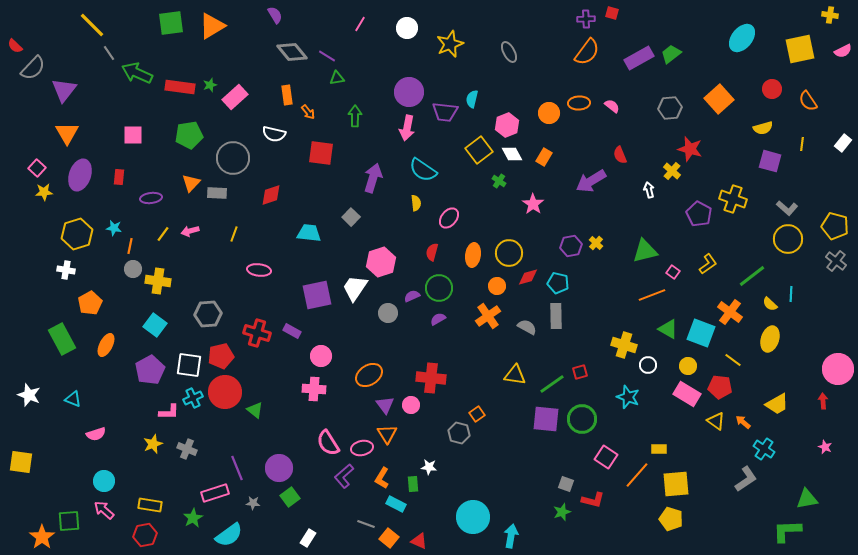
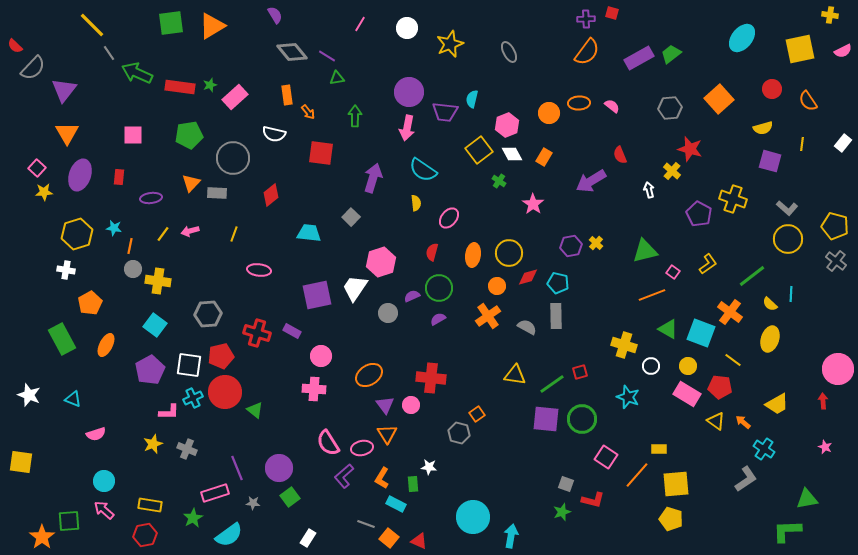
red diamond at (271, 195): rotated 20 degrees counterclockwise
white circle at (648, 365): moved 3 px right, 1 px down
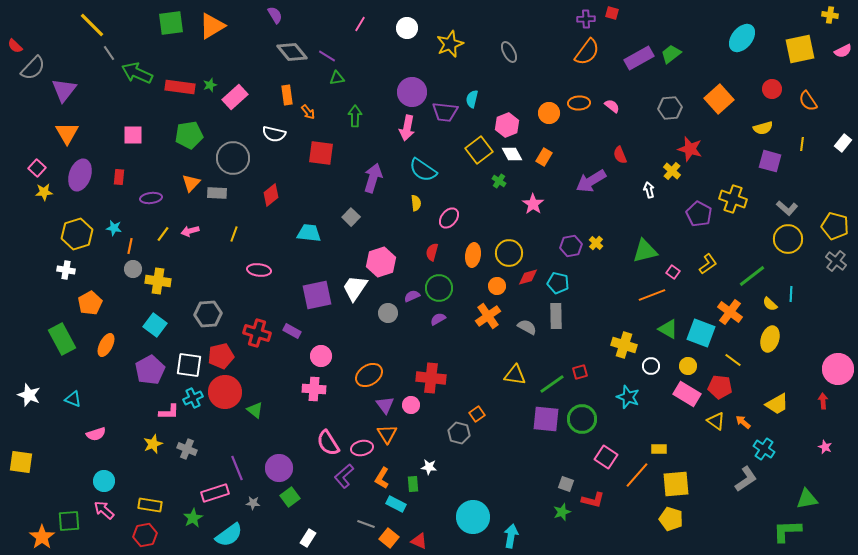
purple circle at (409, 92): moved 3 px right
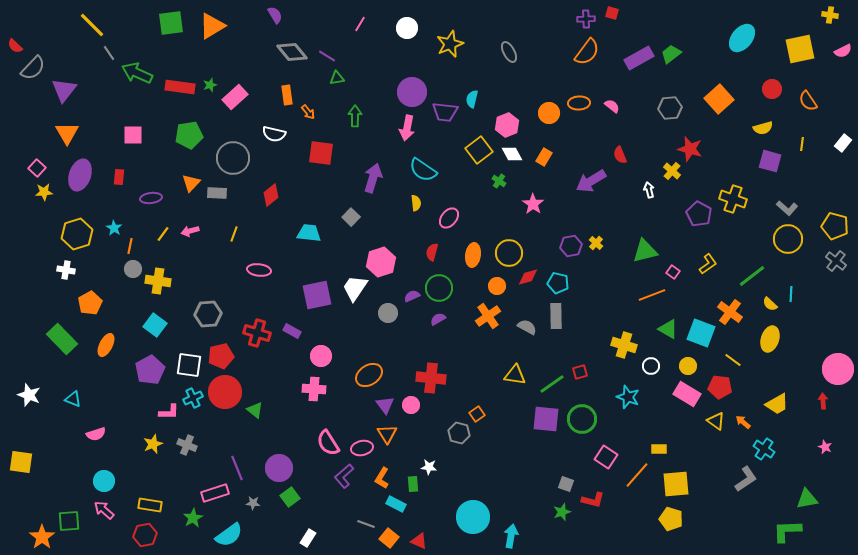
cyan star at (114, 228): rotated 21 degrees clockwise
green rectangle at (62, 339): rotated 16 degrees counterclockwise
gray cross at (187, 449): moved 4 px up
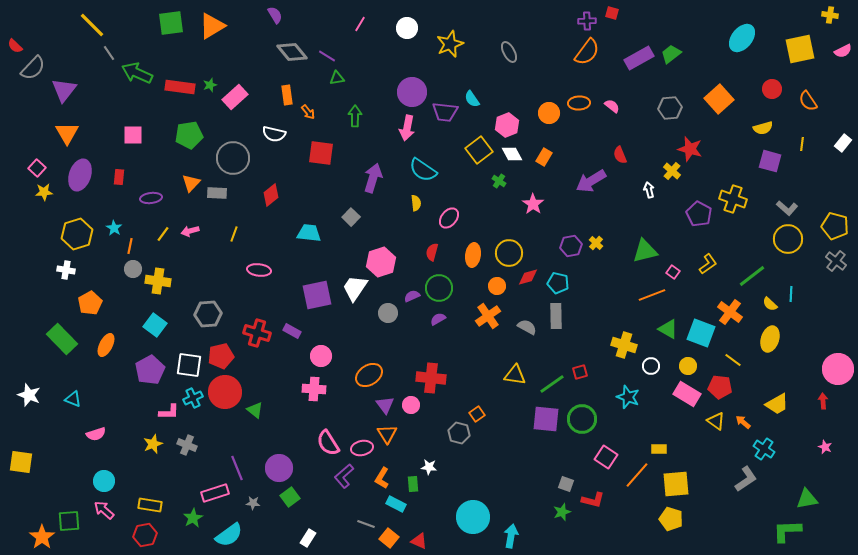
purple cross at (586, 19): moved 1 px right, 2 px down
cyan semicircle at (472, 99): rotated 48 degrees counterclockwise
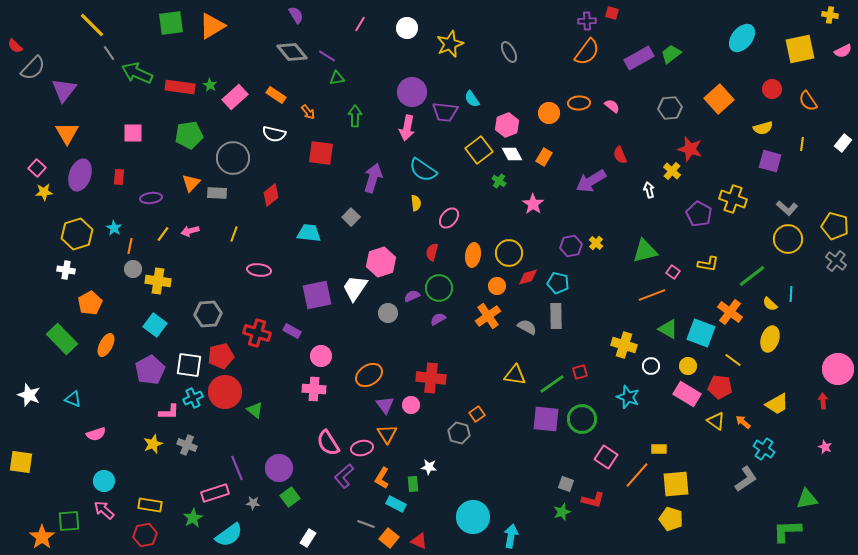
purple semicircle at (275, 15): moved 21 px right
green star at (210, 85): rotated 24 degrees counterclockwise
orange rectangle at (287, 95): moved 11 px left; rotated 48 degrees counterclockwise
pink square at (133, 135): moved 2 px up
yellow L-shape at (708, 264): rotated 45 degrees clockwise
